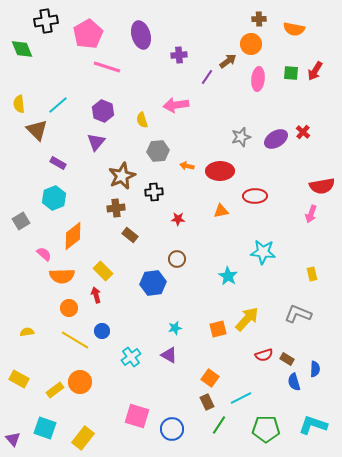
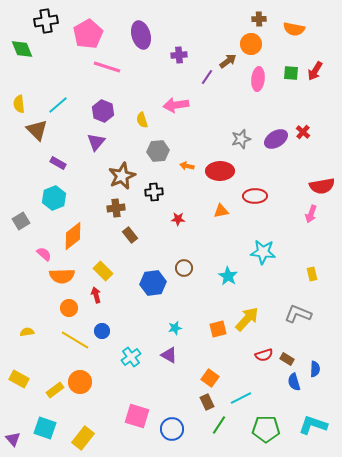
gray star at (241, 137): moved 2 px down
brown rectangle at (130, 235): rotated 14 degrees clockwise
brown circle at (177, 259): moved 7 px right, 9 px down
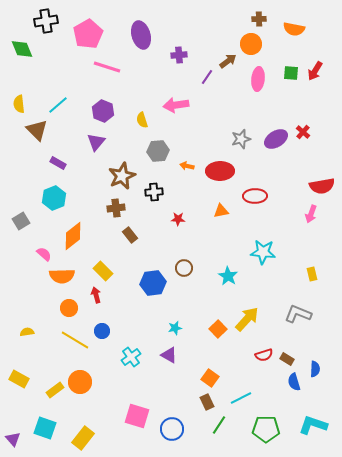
orange square at (218, 329): rotated 30 degrees counterclockwise
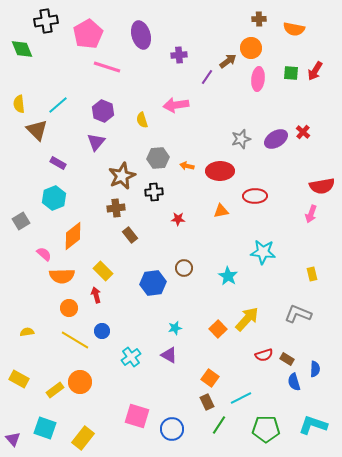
orange circle at (251, 44): moved 4 px down
gray hexagon at (158, 151): moved 7 px down
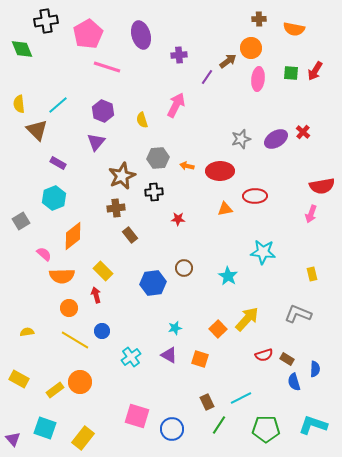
pink arrow at (176, 105): rotated 125 degrees clockwise
orange triangle at (221, 211): moved 4 px right, 2 px up
orange square at (210, 378): moved 10 px left, 19 px up; rotated 18 degrees counterclockwise
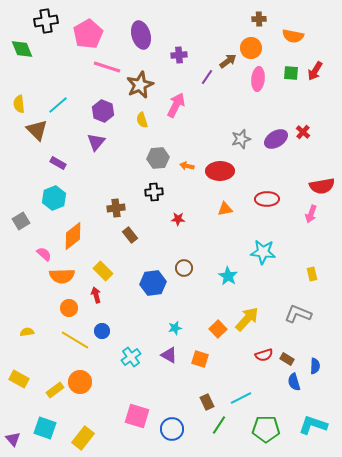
orange semicircle at (294, 29): moved 1 px left, 7 px down
brown star at (122, 176): moved 18 px right, 91 px up
red ellipse at (255, 196): moved 12 px right, 3 px down
blue semicircle at (315, 369): moved 3 px up
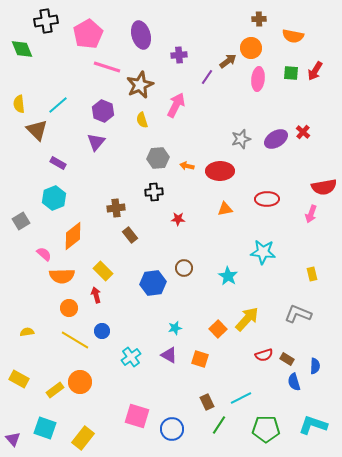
red semicircle at (322, 186): moved 2 px right, 1 px down
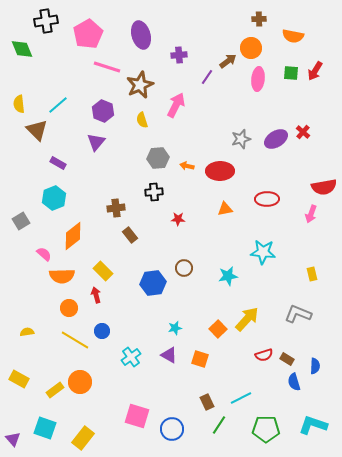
cyan star at (228, 276): rotated 30 degrees clockwise
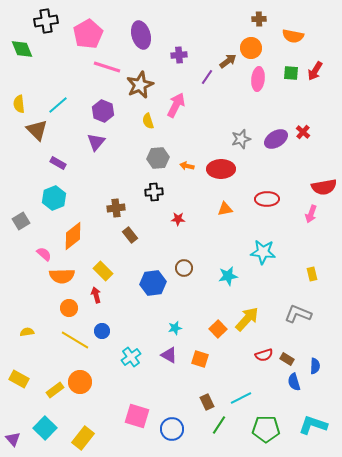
yellow semicircle at (142, 120): moved 6 px right, 1 px down
red ellipse at (220, 171): moved 1 px right, 2 px up
cyan square at (45, 428): rotated 25 degrees clockwise
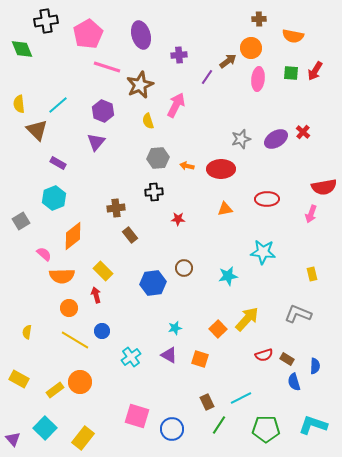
yellow semicircle at (27, 332): rotated 72 degrees counterclockwise
